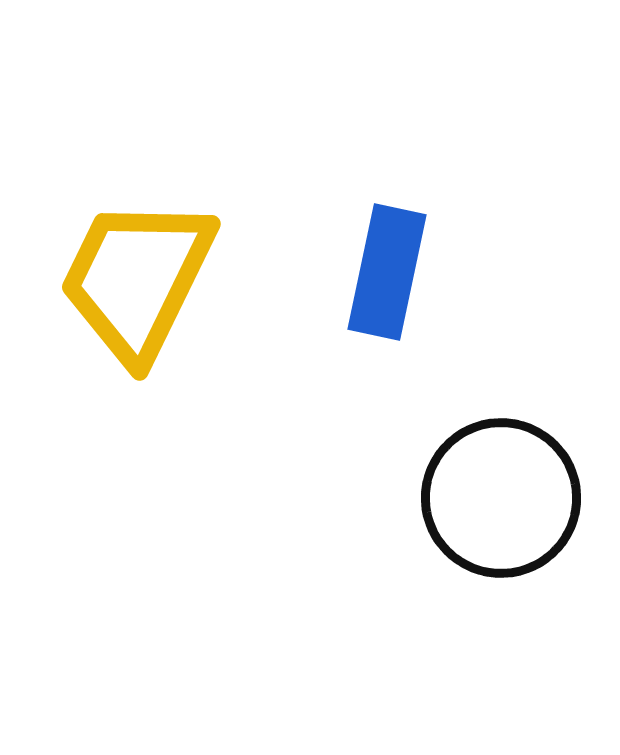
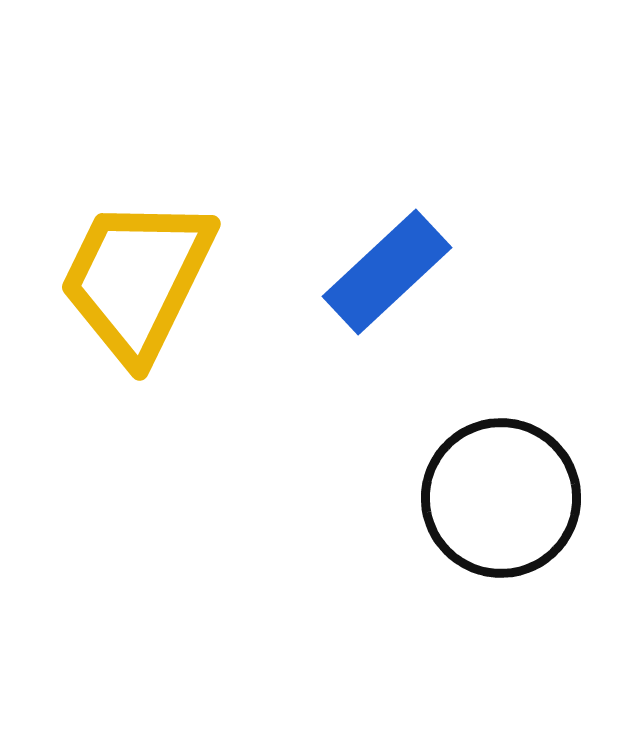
blue rectangle: rotated 35 degrees clockwise
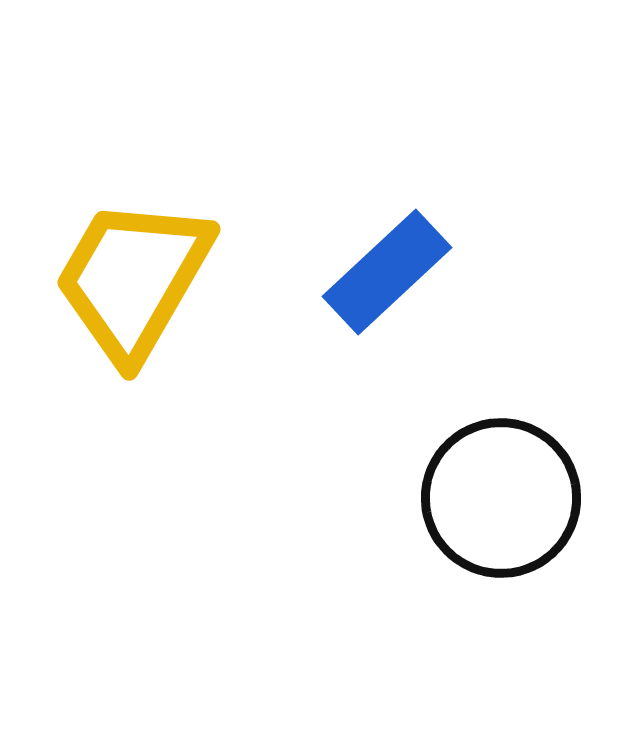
yellow trapezoid: moved 4 px left; rotated 4 degrees clockwise
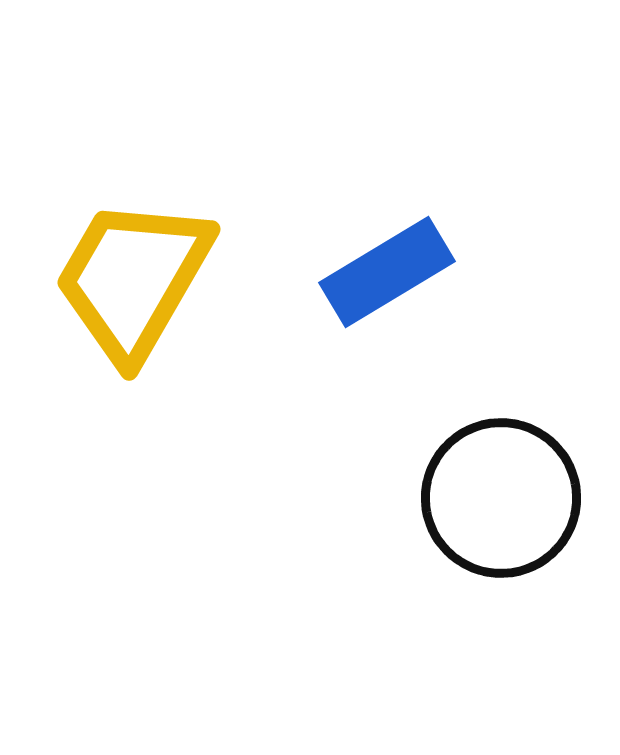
blue rectangle: rotated 12 degrees clockwise
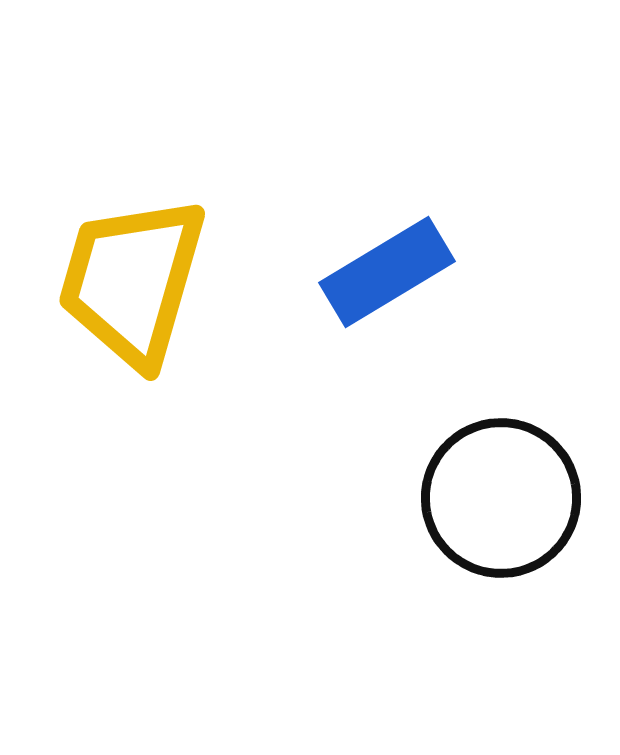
yellow trapezoid: moved 1 px left, 2 px down; rotated 14 degrees counterclockwise
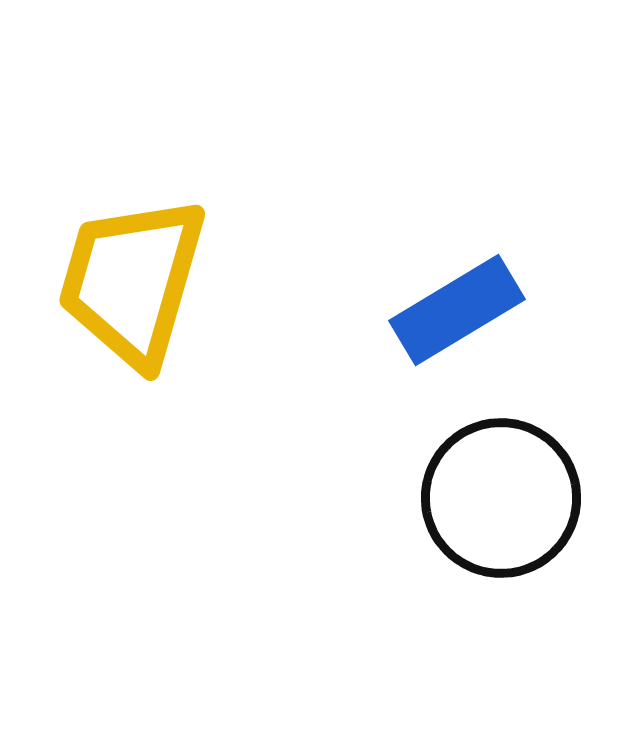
blue rectangle: moved 70 px right, 38 px down
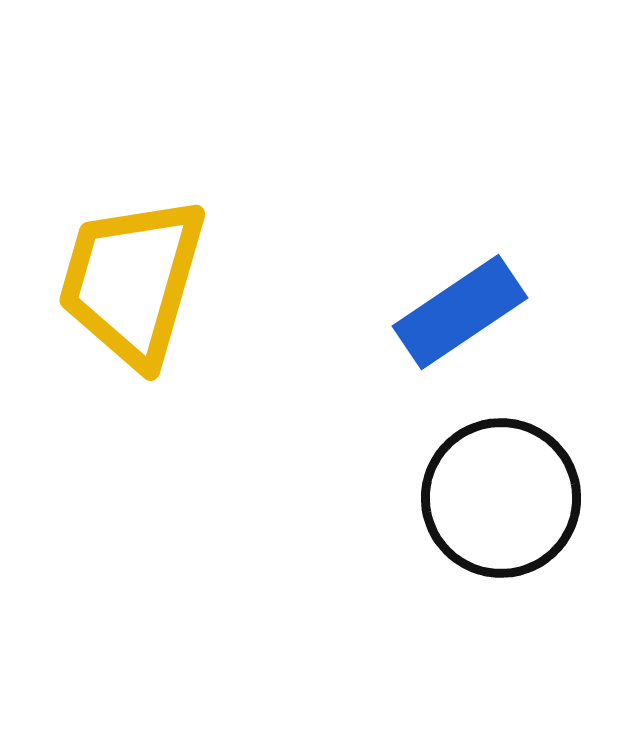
blue rectangle: moved 3 px right, 2 px down; rotated 3 degrees counterclockwise
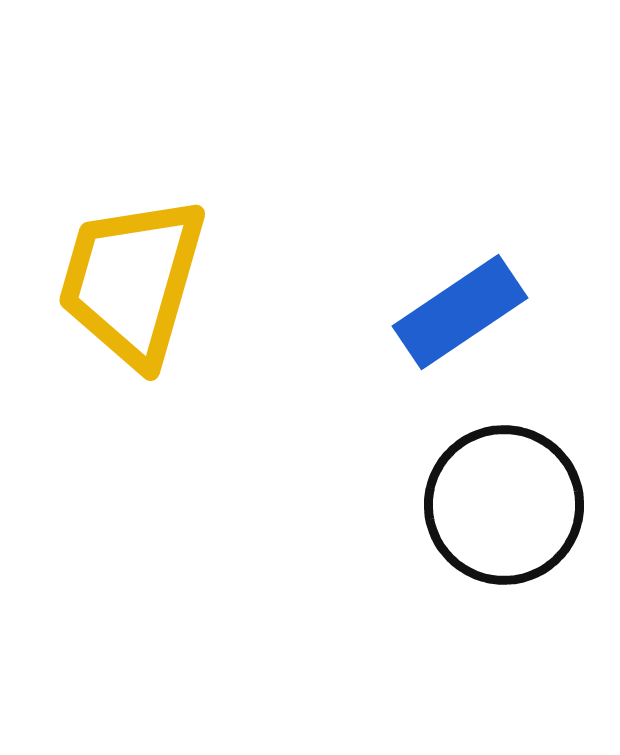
black circle: moved 3 px right, 7 px down
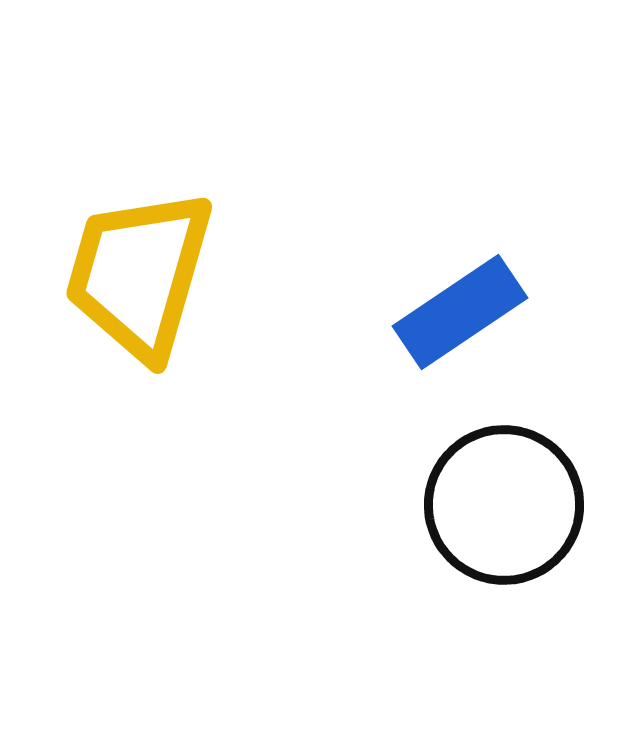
yellow trapezoid: moved 7 px right, 7 px up
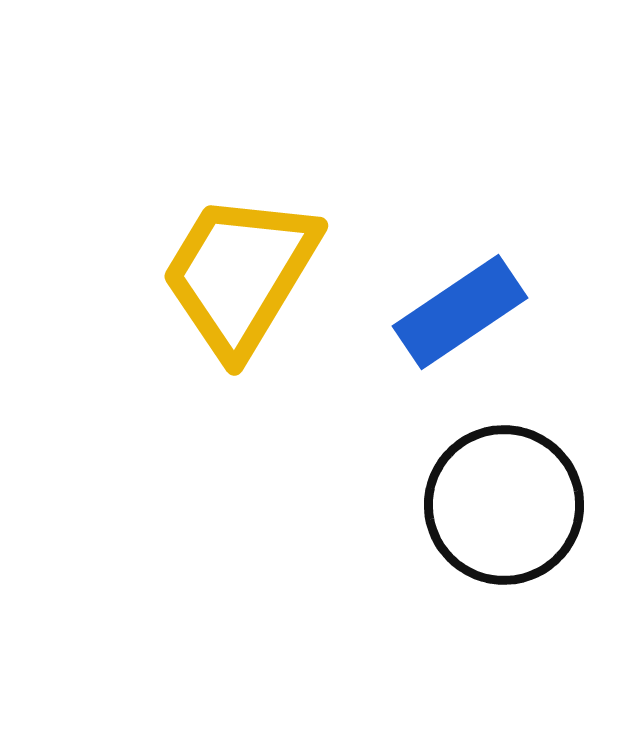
yellow trapezoid: moved 101 px right; rotated 15 degrees clockwise
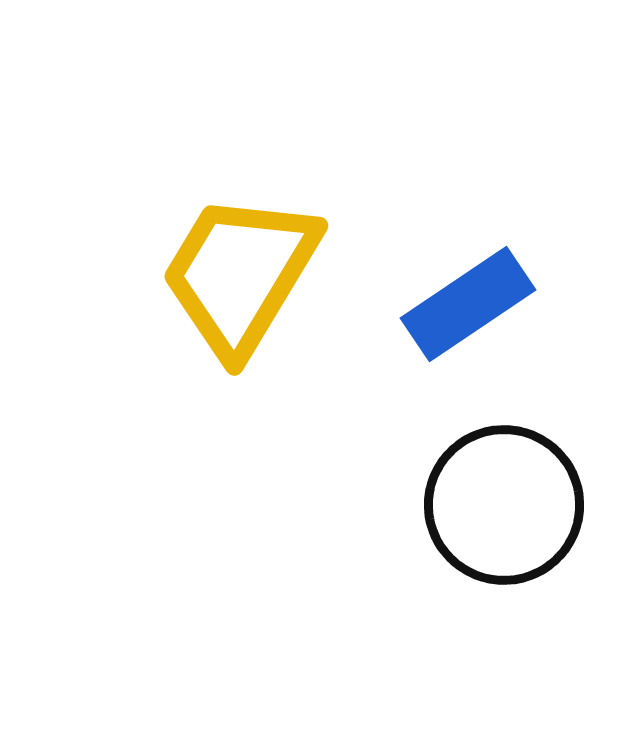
blue rectangle: moved 8 px right, 8 px up
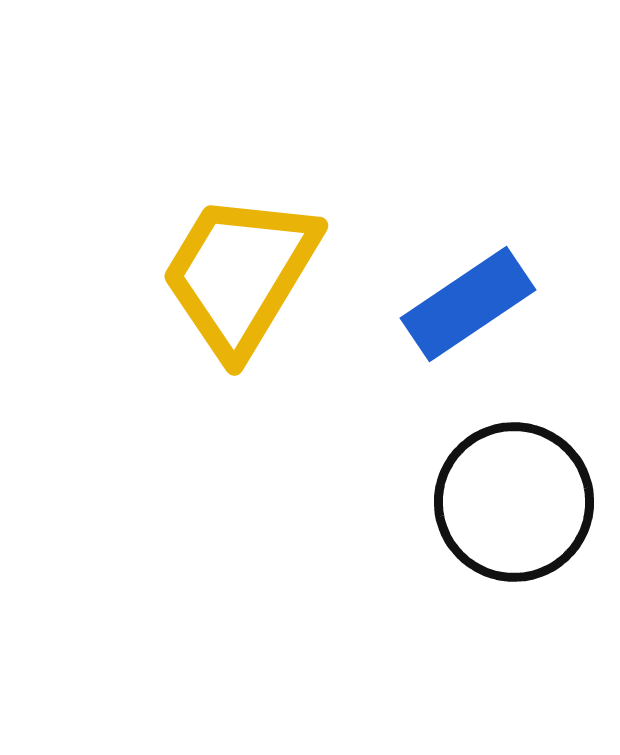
black circle: moved 10 px right, 3 px up
